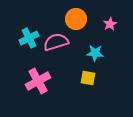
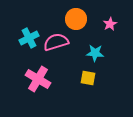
pink cross: moved 2 px up; rotated 30 degrees counterclockwise
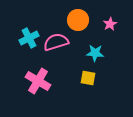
orange circle: moved 2 px right, 1 px down
pink cross: moved 2 px down
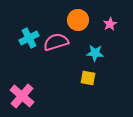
pink cross: moved 16 px left, 15 px down; rotated 10 degrees clockwise
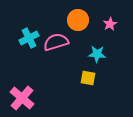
cyan star: moved 2 px right, 1 px down
pink cross: moved 2 px down
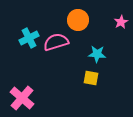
pink star: moved 11 px right, 2 px up
yellow square: moved 3 px right
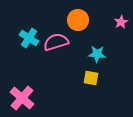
cyan cross: rotated 30 degrees counterclockwise
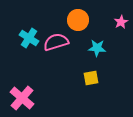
cyan star: moved 6 px up
yellow square: rotated 21 degrees counterclockwise
